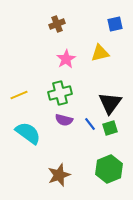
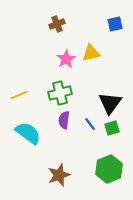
yellow triangle: moved 9 px left
purple semicircle: rotated 84 degrees clockwise
green square: moved 2 px right
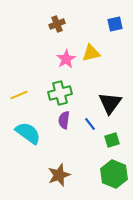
green square: moved 12 px down
green hexagon: moved 5 px right, 5 px down; rotated 16 degrees counterclockwise
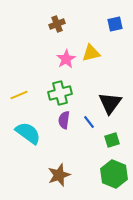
blue line: moved 1 px left, 2 px up
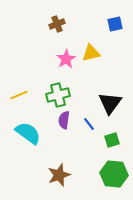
green cross: moved 2 px left, 2 px down
blue line: moved 2 px down
green hexagon: rotated 16 degrees counterclockwise
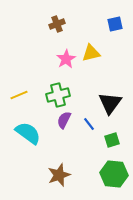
purple semicircle: rotated 18 degrees clockwise
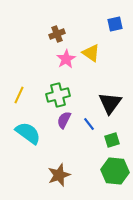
brown cross: moved 10 px down
yellow triangle: rotated 48 degrees clockwise
yellow line: rotated 42 degrees counterclockwise
green hexagon: moved 1 px right, 3 px up
